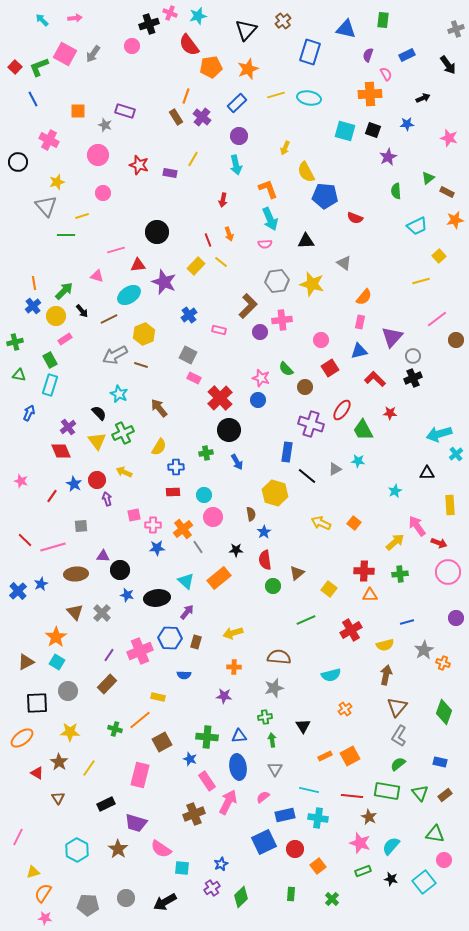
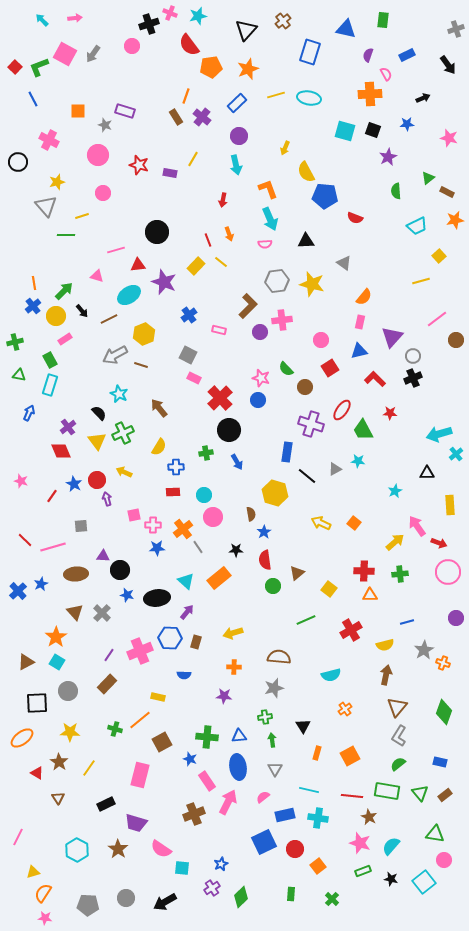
orange rectangle at (325, 756): moved 8 px left, 3 px up; rotated 48 degrees counterclockwise
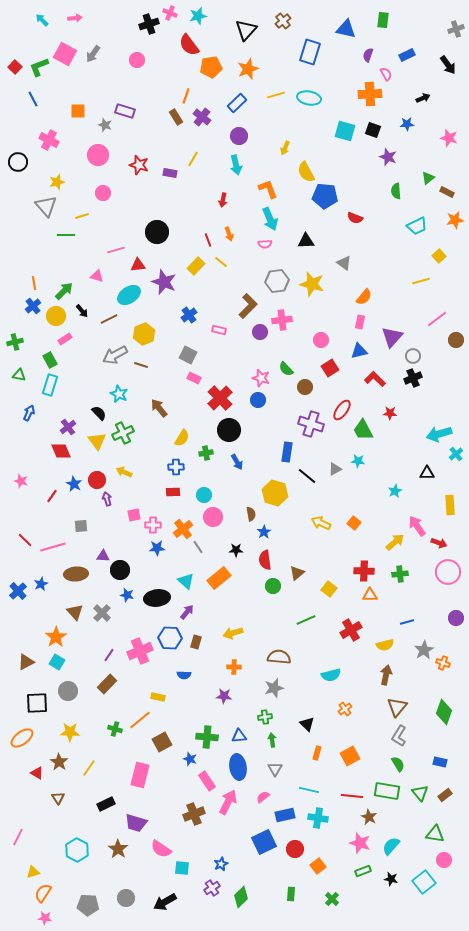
pink circle at (132, 46): moved 5 px right, 14 px down
purple star at (388, 157): rotated 24 degrees counterclockwise
yellow semicircle at (159, 447): moved 23 px right, 9 px up
black triangle at (303, 726): moved 4 px right, 2 px up; rotated 14 degrees counterclockwise
green semicircle at (398, 764): rotated 98 degrees clockwise
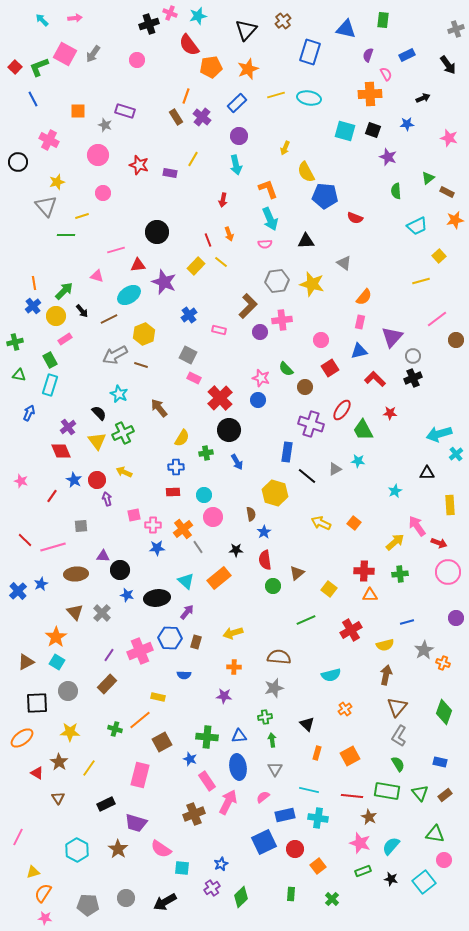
blue star at (74, 484): moved 4 px up
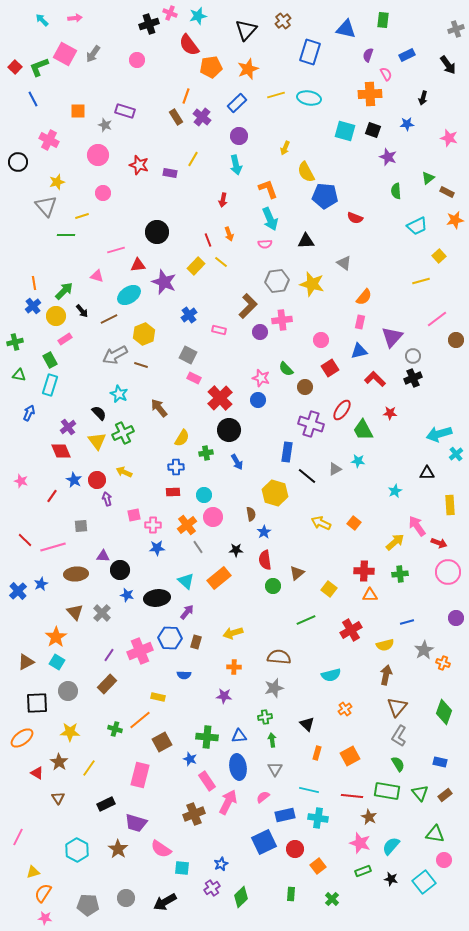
black arrow at (423, 98): rotated 128 degrees clockwise
orange cross at (183, 529): moved 4 px right, 4 px up
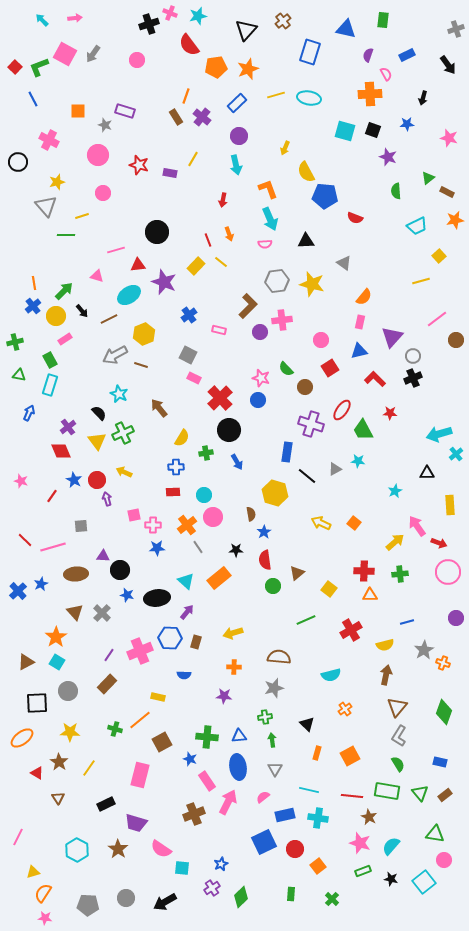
orange pentagon at (211, 67): moved 5 px right
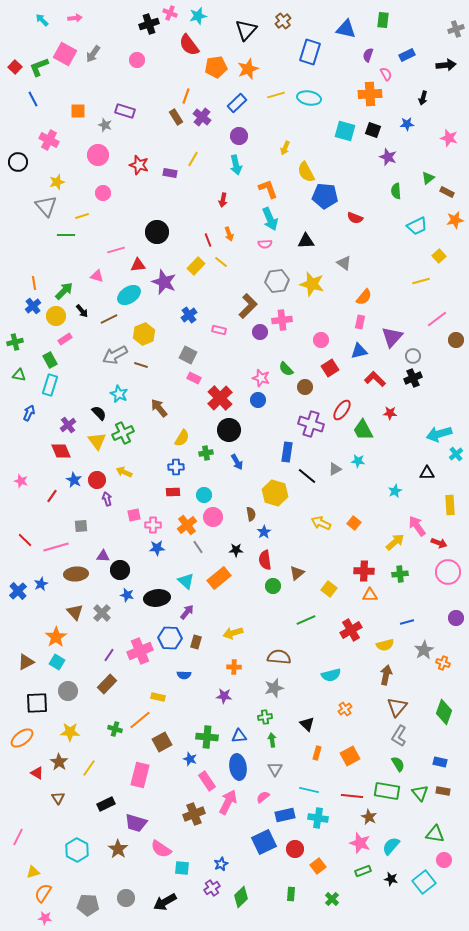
black arrow at (448, 65): moved 2 px left; rotated 60 degrees counterclockwise
purple cross at (68, 427): moved 2 px up
pink line at (53, 547): moved 3 px right
brown rectangle at (445, 795): moved 2 px left, 4 px up; rotated 48 degrees clockwise
